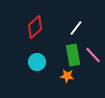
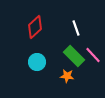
white line: rotated 56 degrees counterclockwise
green rectangle: moved 1 px right, 1 px down; rotated 35 degrees counterclockwise
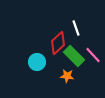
red diamond: moved 23 px right, 16 px down
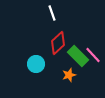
white line: moved 24 px left, 15 px up
green rectangle: moved 4 px right
cyan circle: moved 1 px left, 2 px down
orange star: moved 2 px right, 1 px up; rotated 24 degrees counterclockwise
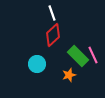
red diamond: moved 5 px left, 8 px up
pink line: rotated 18 degrees clockwise
cyan circle: moved 1 px right
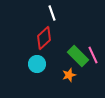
red diamond: moved 9 px left, 3 px down
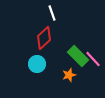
pink line: moved 4 px down; rotated 18 degrees counterclockwise
